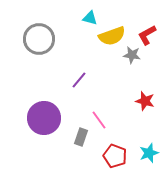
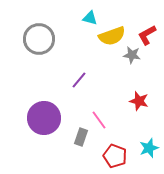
red star: moved 6 px left
cyan star: moved 5 px up
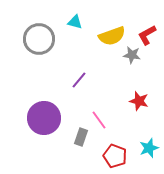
cyan triangle: moved 15 px left, 4 px down
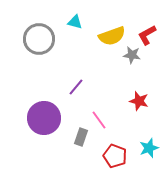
purple line: moved 3 px left, 7 px down
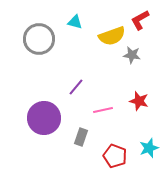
red L-shape: moved 7 px left, 15 px up
pink line: moved 4 px right, 10 px up; rotated 66 degrees counterclockwise
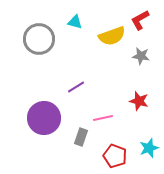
gray star: moved 9 px right, 1 px down
purple line: rotated 18 degrees clockwise
pink line: moved 8 px down
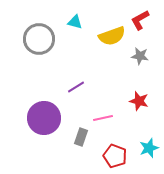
gray star: moved 1 px left
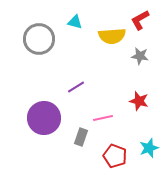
yellow semicircle: rotated 16 degrees clockwise
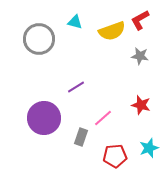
yellow semicircle: moved 5 px up; rotated 16 degrees counterclockwise
red star: moved 2 px right, 4 px down
pink line: rotated 30 degrees counterclockwise
red pentagon: rotated 25 degrees counterclockwise
